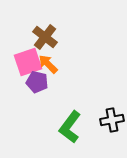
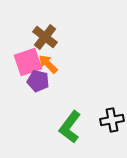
purple pentagon: moved 1 px right, 1 px up
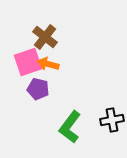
orange arrow: rotated 30 degrees counterclockwise
purple pentagon: moved 8 px down
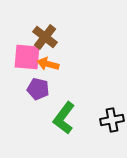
pink square: moved 1 px left, 5 px up; rotated 24 degrees clockwise
green L-shape: moved 6 px left, 9 px up
